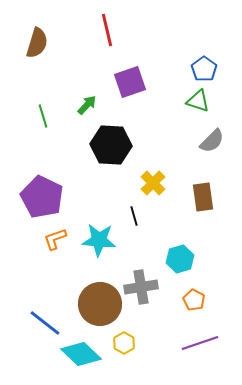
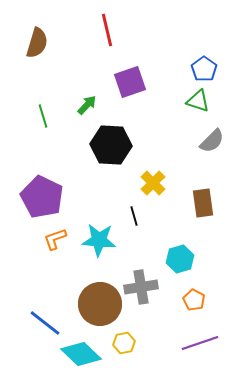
brown rectangle: moved 6 px down
yellow hexagon: rotated 20 degrees clockwise
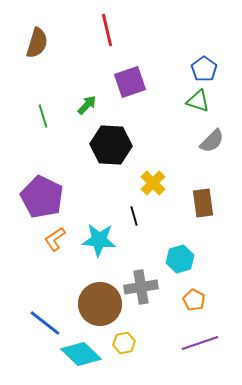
orange L-shape: rotated 15 degrees counterclockwise
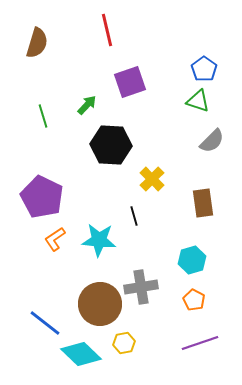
yellow cross: moved 1 px left, 4 px up
cyan hexagon: moved 12 px right, 1 px down
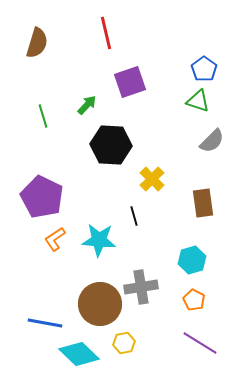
red line: moved 1 px left, 3 px down
blue line: rotated 28 degrees counterclockwise
purple line: rotated 51 degrees clockwise
cyan diamond: moved 2 px left
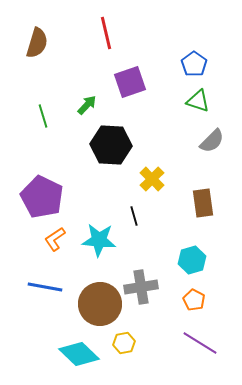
blue pentagon: moved 10 px left, 5 px up
blue line: moved 36 px up
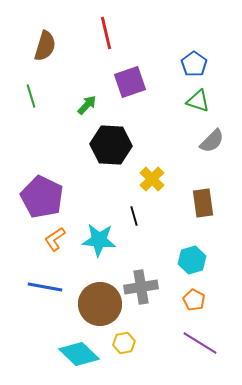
brown semicircle: moved 8 px right, 3 px down
green line: moved 12 px left, 20 px up
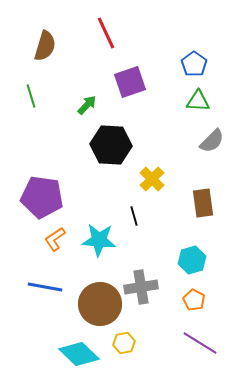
red line: rotated 12 degrees counterclockwise
green triangle: rotated 15 degrees counterclockwise
purple pentagon: rotated 18 degrees counterclockwise
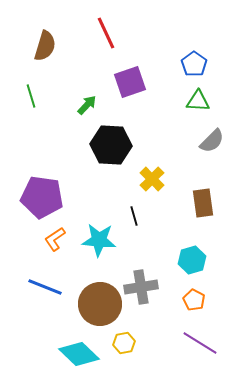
blue line: rotated 12 degrees clockwise
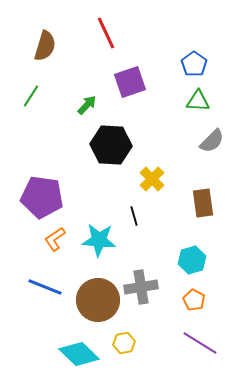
green line: rotated 50 degrees clockwise
brown circle: moved 2 px left, 4 px up
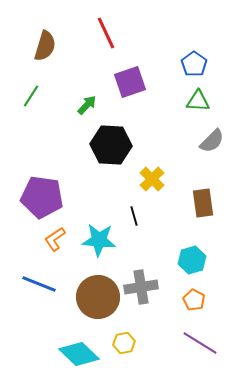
blue line: moved 6 px left, 3 px up
brown circle: moved 3 px up
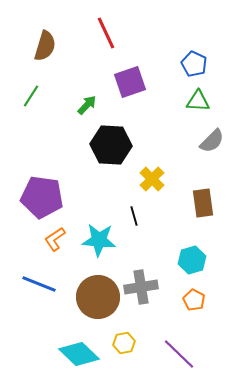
blue pentagon: rotated 10 degrees counterclockwise
purple line: moved 21 px left, 11 px down; rotated 12 degrees clockwise
